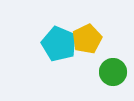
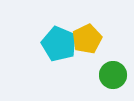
green circle: moved 3 px down
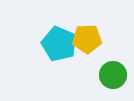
yellow pentagon: rotated 24 degrees clockwise
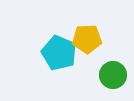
cyan pentagon: moved 9 px down
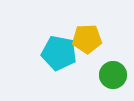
cyan pentagon: rotated 12 degrees counterclockwise
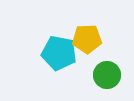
green circle: moved 6 px left
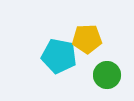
cyan pentagon: moved 3 px down
